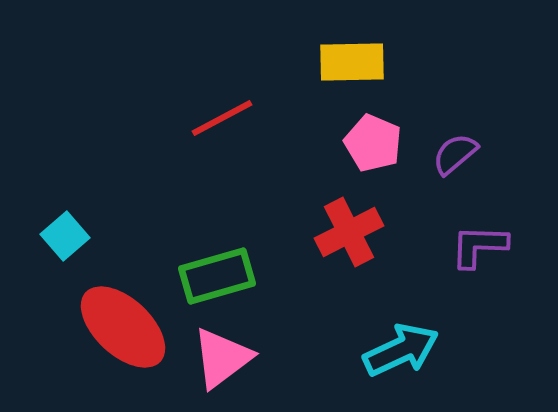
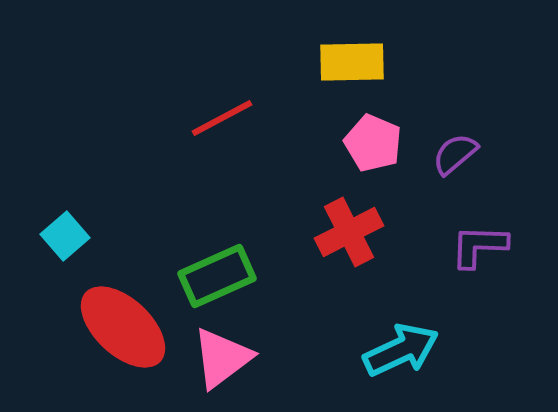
green rectangle: rotated 8 degrees counterclockwise
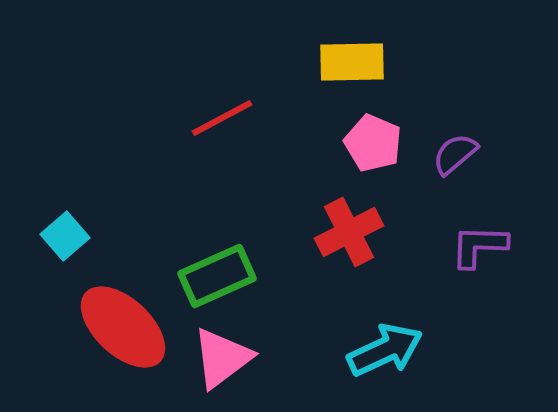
cyan arrow: moved 16 px left
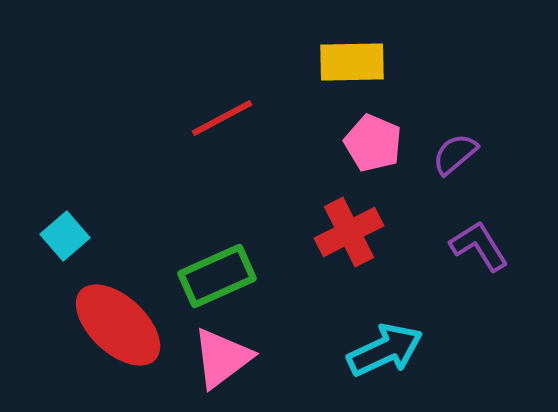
purple L-shape: rotated 56 degrees clockwise
red ellipse: moved 5 px left, 2 px up
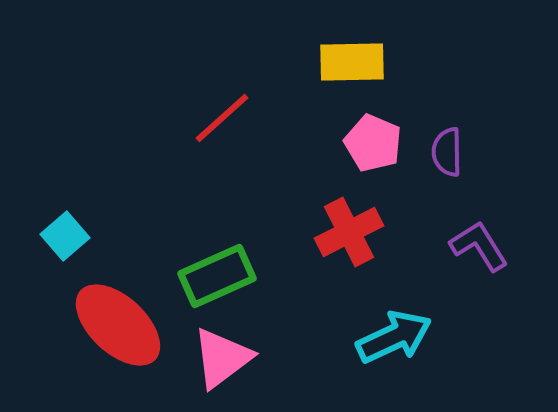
red line: rotated 14 degrees counterclockwise
purple semicircle: moved 8 px left, 2 px up; rotated 51 degrees counterclockwise
cyan arrow: moved 9 px right, 13 px up
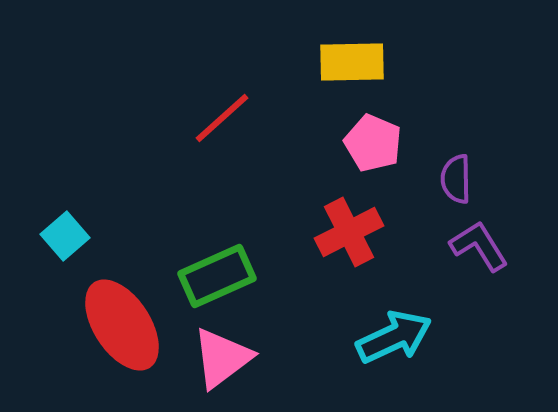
purple semicircle: moved 9 px right, 27 px down
red ellipse: moved 4 px right; rotated 14 degrees clockwise
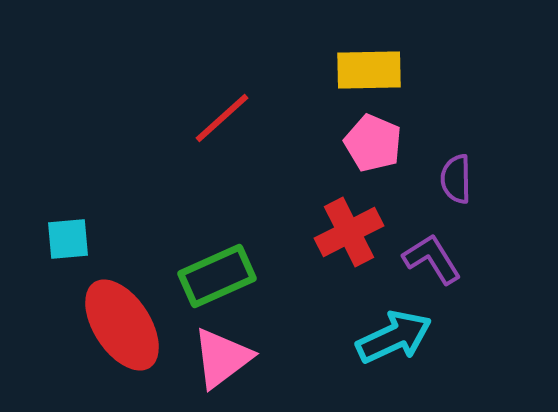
yellow rectangle: moved 17 px right, 8 px down
cyan square: moved 3 px right, 3 px down; rotated 36 degrees clockwise
purple L-shape: moved 47 px left, 13 px down
